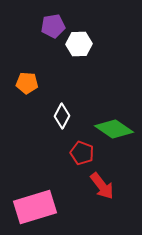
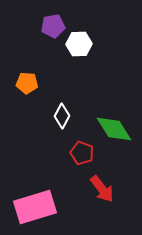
green diamond: rotated 24 degrees clockwise
red arrow: moved 3 px down
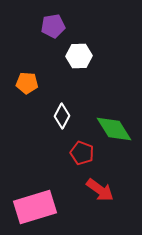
white hexagon: moved 12 px down
red arrow: moved 2 px left, 1 px down; rotated 16 degrees counterclockwise
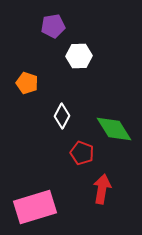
orange pentagon: rotated 15 degrees clockwise
red arrow: moved 2 px right, 1 px up; rotated 116 degrees counterclockwise
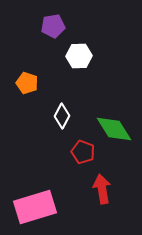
red pentagon: moved 1 px right, 1 px up
red arrow: rotated 20 degrees counterclockwise
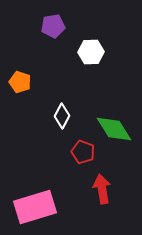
white hexagon: moved 12 px right, 4 px up
orange pentagon: moved 7 px left, 1 px up
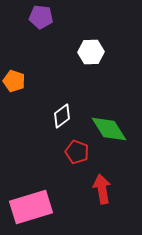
purple pentagon: moved 12 px left, 9 px up; rotated 15 degrees clockwise
orange pentagon: moved 6 px left, 1 px up
white diamond: rotated 25 degrees clockwise
green diamond: moved 5 px left
red pentagon: moved 6 px left
pink rectangle: moved 4 px left
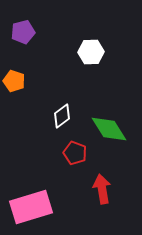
purple pentagon: moved 18 px left, 15 px down; rotated 20 degrees counterclockwise
red pentagon: moved 2 px left, 1 px down
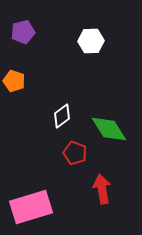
white hexagon: moved 11 px up
